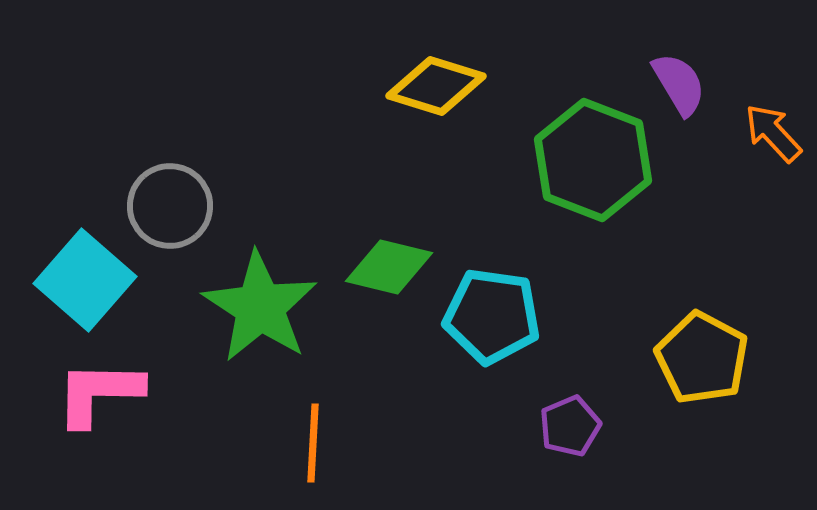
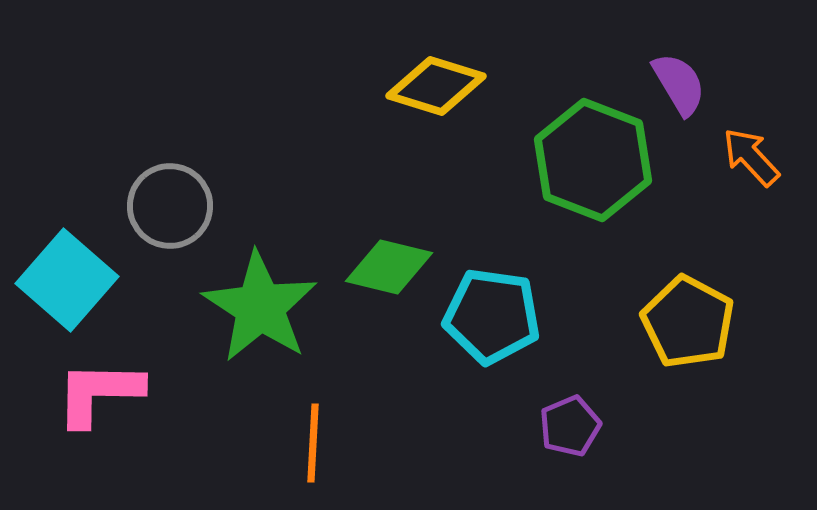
orange arrow: moved 22 px left, 24 px down
cyan square: moved 18 px left
yellow pentagon: moved 14 px left, 36 px up
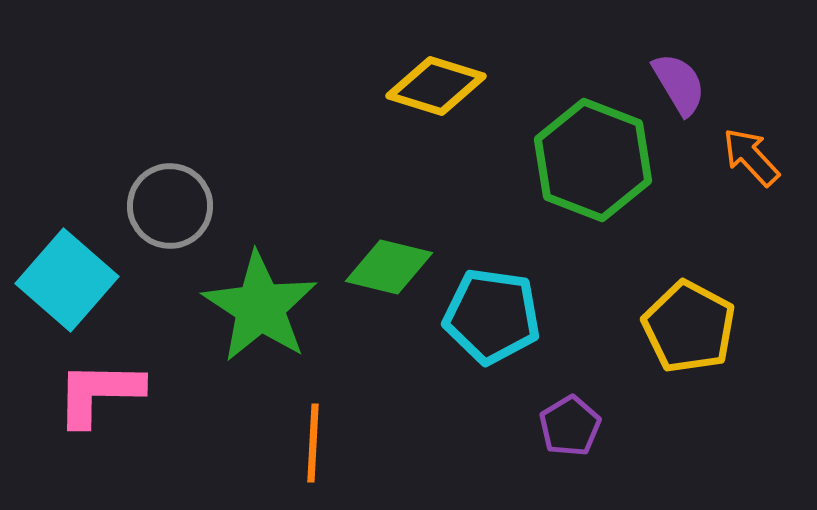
yellow pentagon: moved 1 px right, 5 px down
purple pentagon: rotated 8 degrees counterclockwise
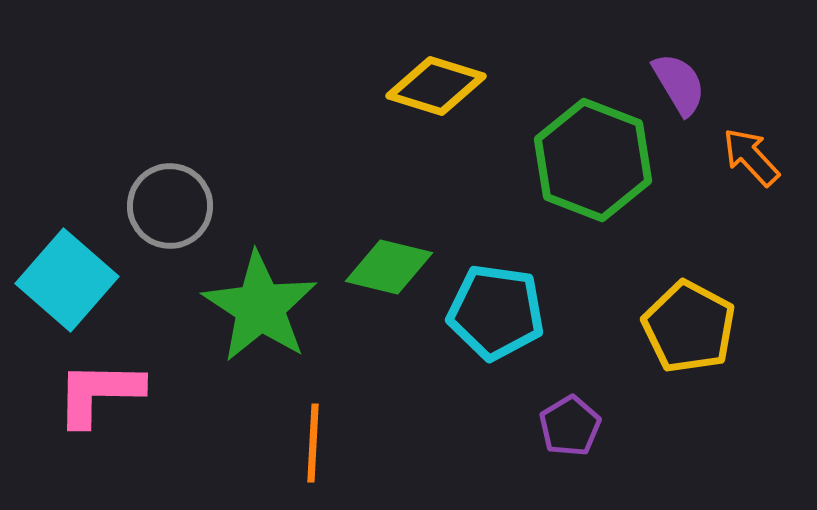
cyan pentagon: moved 4 px right, 4 px up
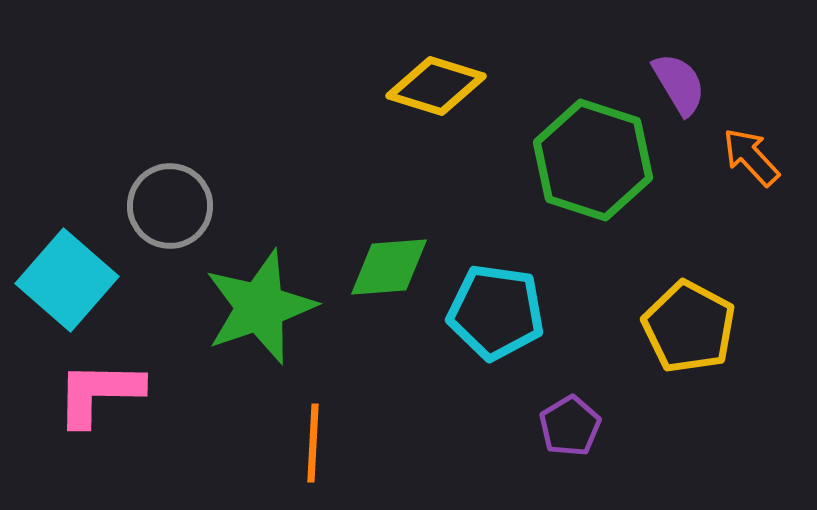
green hexagon: rotated 3 degrees counterclockwise
green diamond: rotated 18 degrees counterclockwise
green star: rotated 20 degrees clockwise
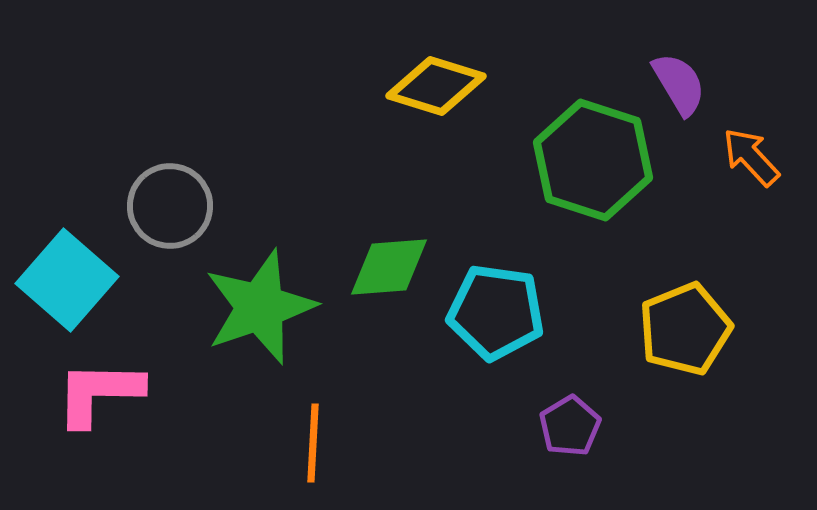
yellow pentagon: moved 4 px left, 2 px down; rotated 22 degrees clockwise
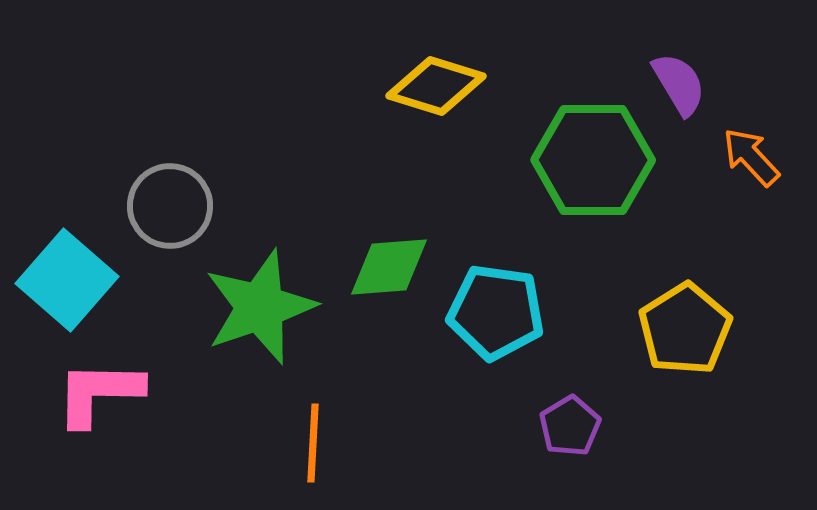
green hexagon: rotated 18 degrees counterclockwise
yellow pentagon: rotated 10 degrees counterclockwise
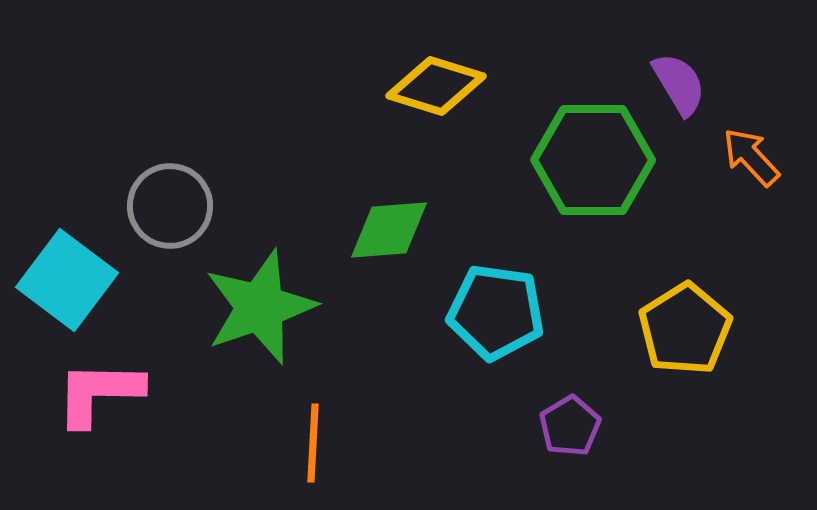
green diamond: moved 37 px up
cyan square: rotated 4 degrees counterclockwise
